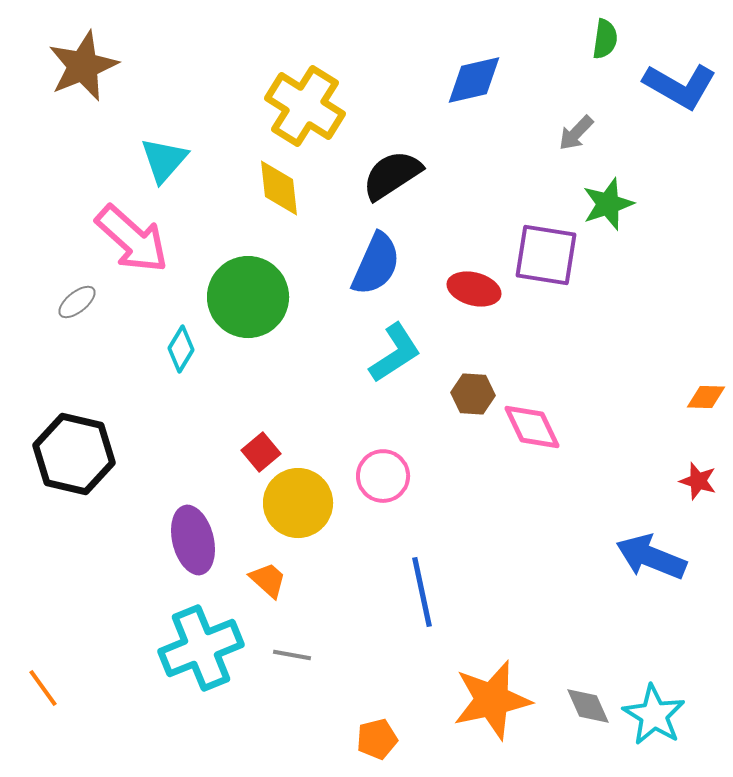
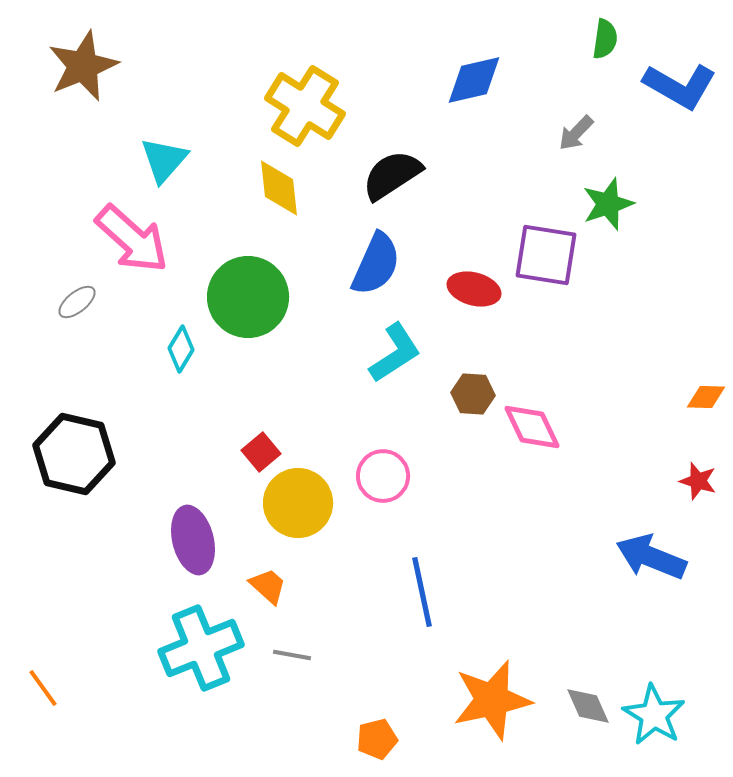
orange trapezoid: moved 6 px down
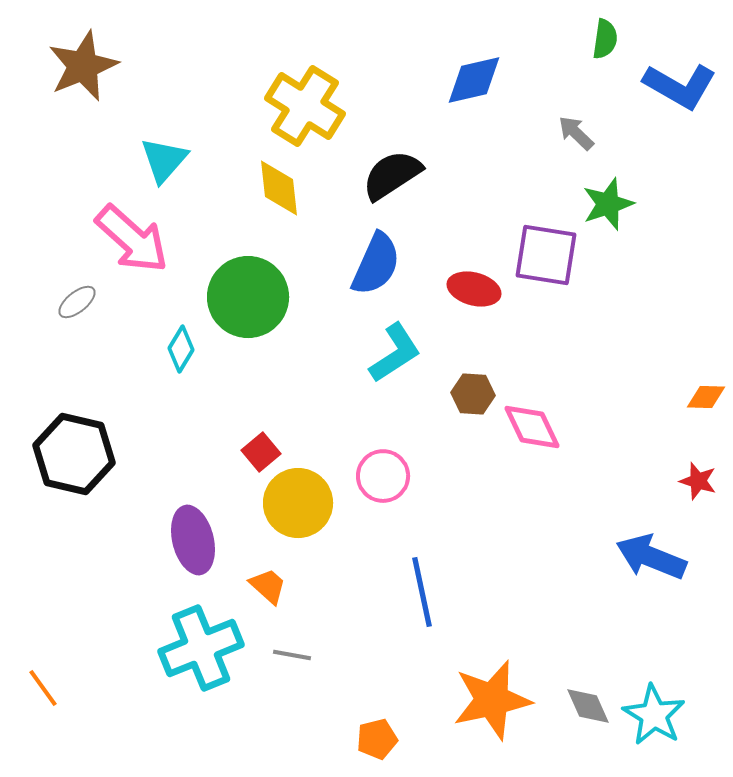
gray arrow: rotated 90 degrees clockwise
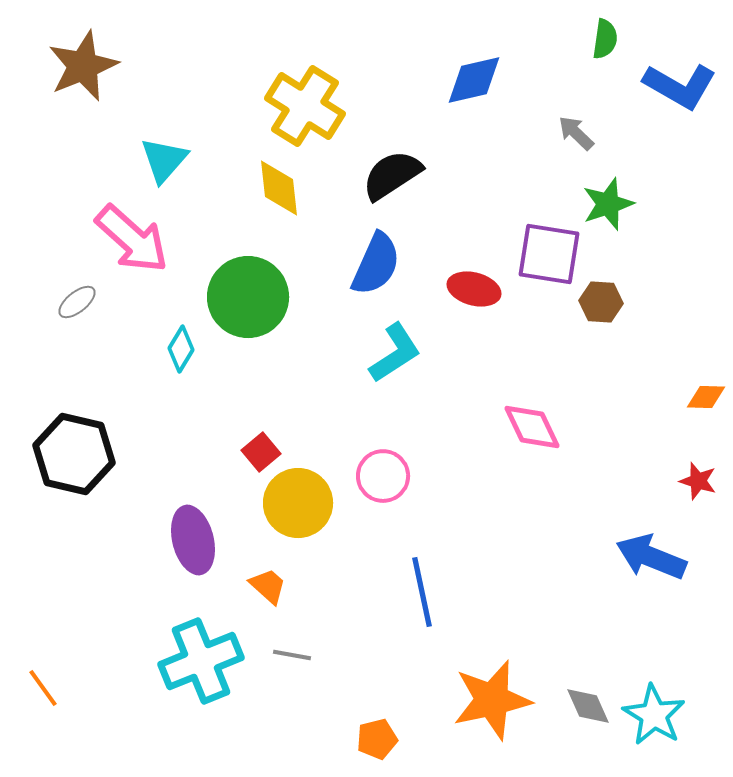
purple square: moved 3 px right, 1 px up
brown hexagon: moved 128 px right, 92 px up
cyan cross: moved 13 px down
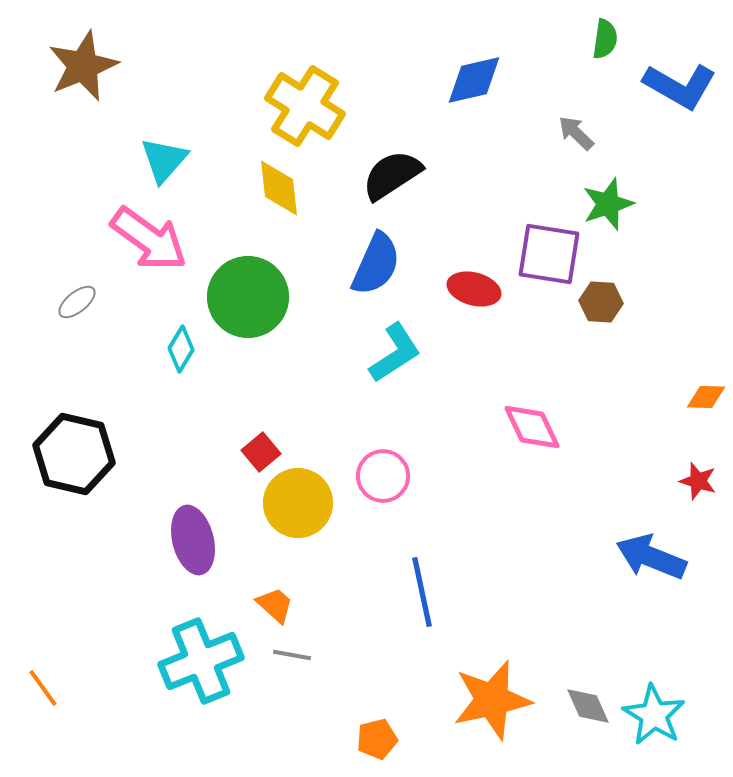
pink arrow: moved 17 px right; rotated 6 degrees counterclockwise
orange trapezoid: moved 7 px right, 19 px down
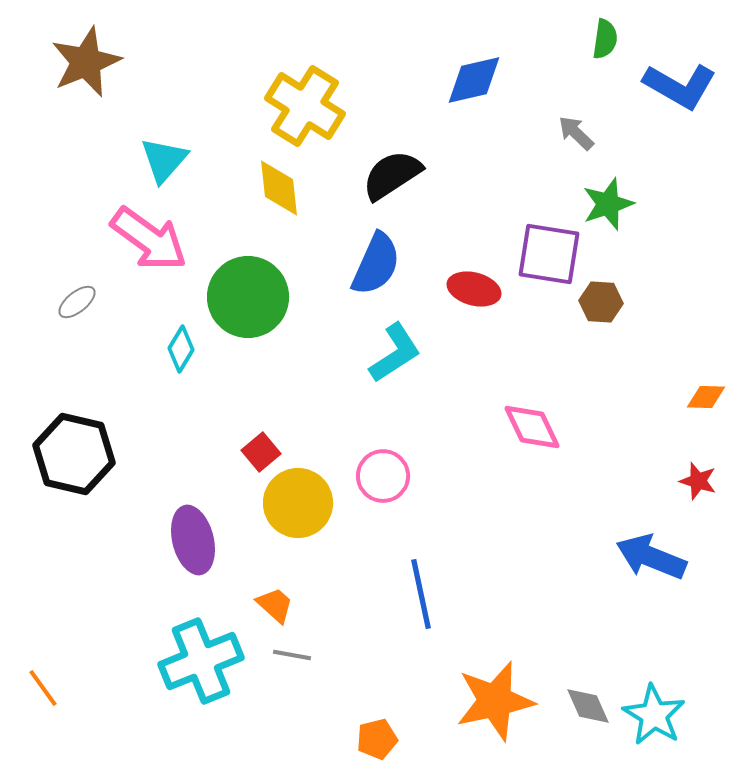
brown star: moved 3 px right, 4 px up
blue line: moved 1 px left, 2 px down
orange star: moved 3 px right, 1 px down
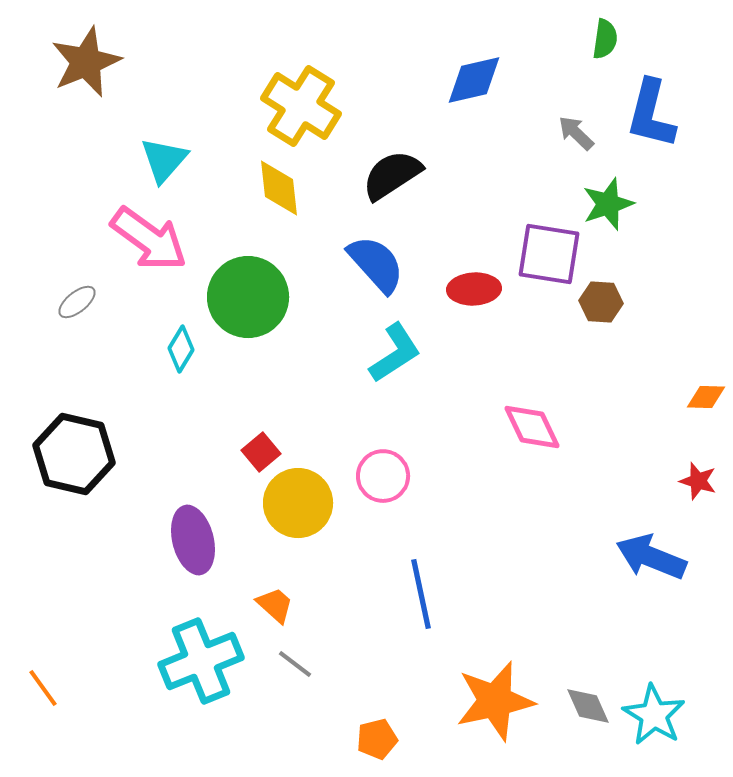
blue L-shape: moved 29 px left, 28 px down; rotated 74 degrees clockwise
yellow cross: moved 4 px left
blue semicircle: rotated 66 degrees counterclockwise
red ellipse: rotated 18 degrees counterclockwise
gray line: moved 3 px right, 9 px down; rotated 27 degrees clockwise
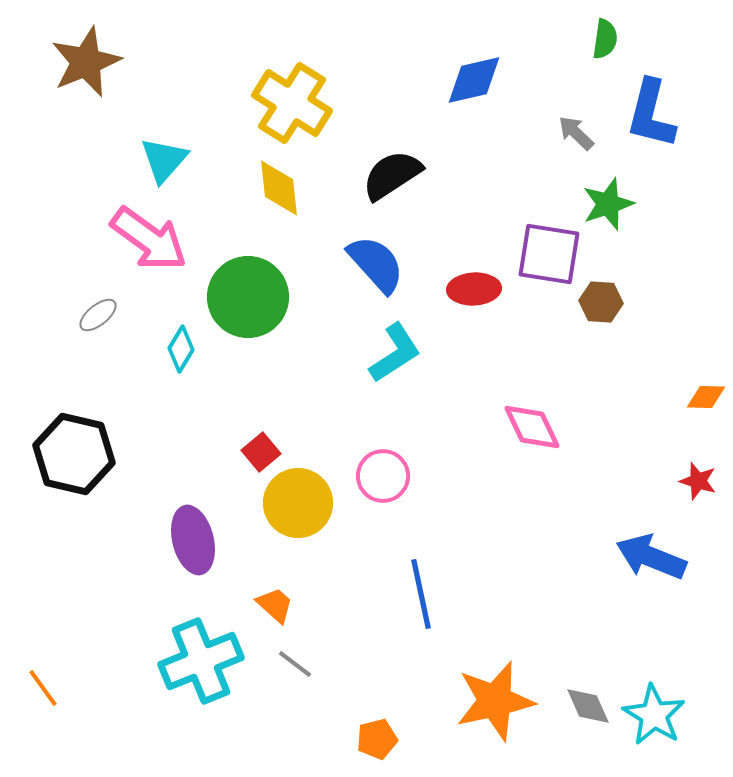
yellow cross: moved 9 px left, 3 px up
gray ellipse: moved 21 px right, 13 px down
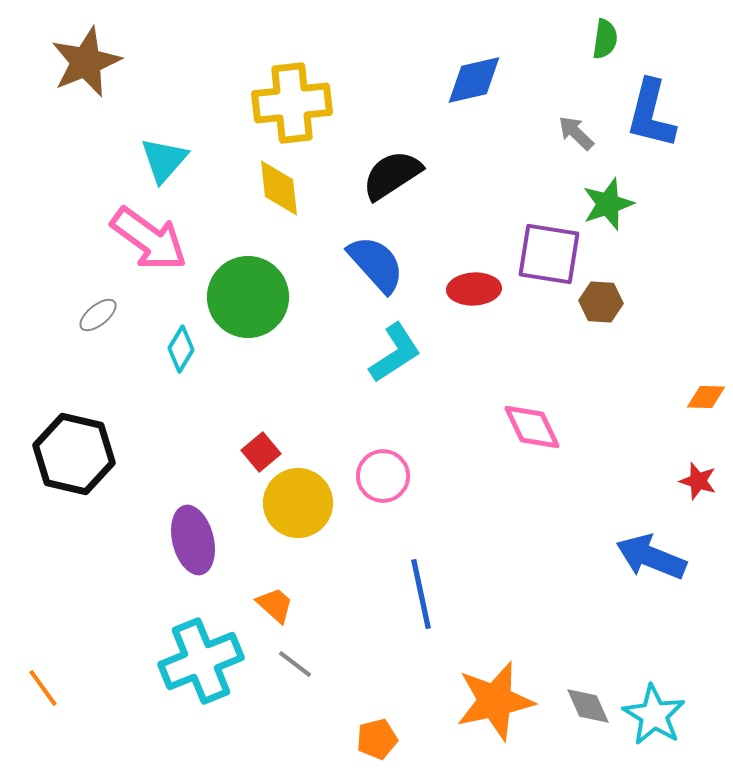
yellow cross: rotated 38 degrees counterclockwise
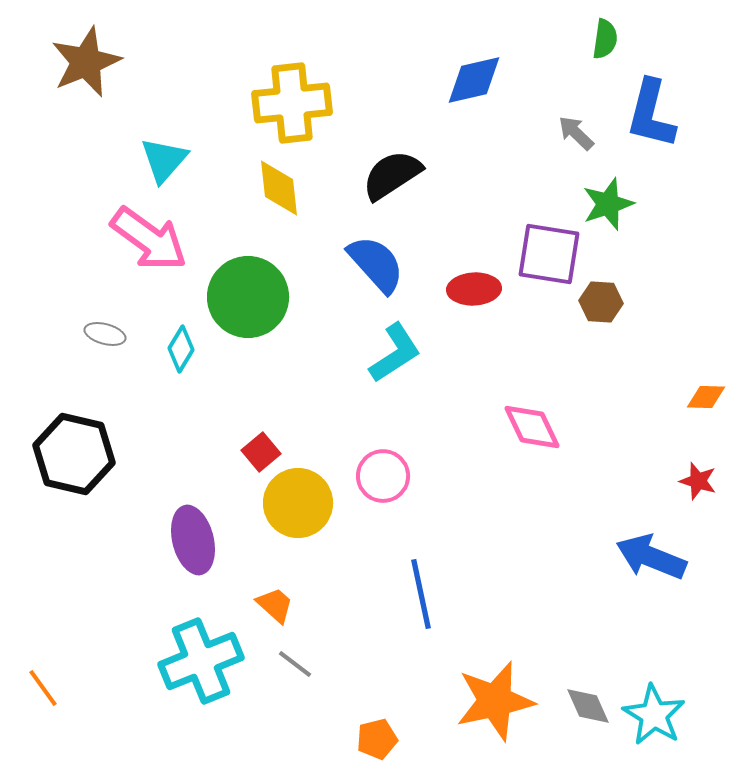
gray ellipse: moved 7 px right, 19 px down; rotated 54 degrees clockwise
